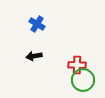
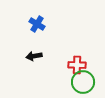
green circle: moved 2 px down
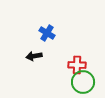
blue cross: moved 10 px right, 9 px down
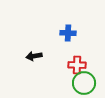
blue cross: moved 21 px right; rotated 28 degrees counterclockwise
green circle: moved 1 px right, 1 px down
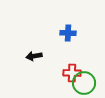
red cross: moved 5 px left, 8 px down
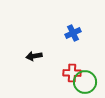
blue cross: moved 5 px right; rotated 28 degrees counterclockwise
green circle: moved 1 px right, 1 px up
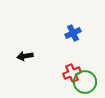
black arrow: moved 9 px left
red cross: rotated 24 degrees counterclockwise
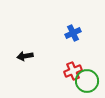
red cross: moved 1 px right, 2 px up
green circle: moved 2 px right, 1 px up
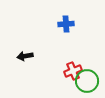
blue cross: moved 7 px left, 9 px up; rotated 21 degrees clockwise
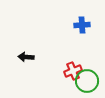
blue cross: moved 16 px right, 1 px down
black arrow: moved 1 px right, 1 px down; rotated 14 degrees clockwise
